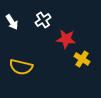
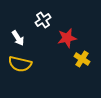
white arrow: moved 6 px right, 16 px down
red star: moved 1 px right, 1 px up; rotated 18 degrees counterclockwise
yellow semicircle: moved 1 px left, 3 px up
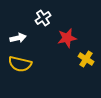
white cross: moved 2 px up
white arrow: rotated 70 degrees counterclockwise
yellow cross: moved 4 px right
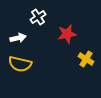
white cross: moved 5 px left, 1 px up
red star: moved 4 px up
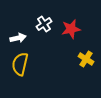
white cross: moved 6 px right, 7 px down
red star: moved 4 px right, 5 px up
yellow semicircle: rotated 90 degrees clockwise
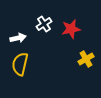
yellow cross: rotated 28 degrees clockwise
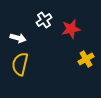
white cross: moved 4 px up
white arrow: rotated 28 degrees clockwise
